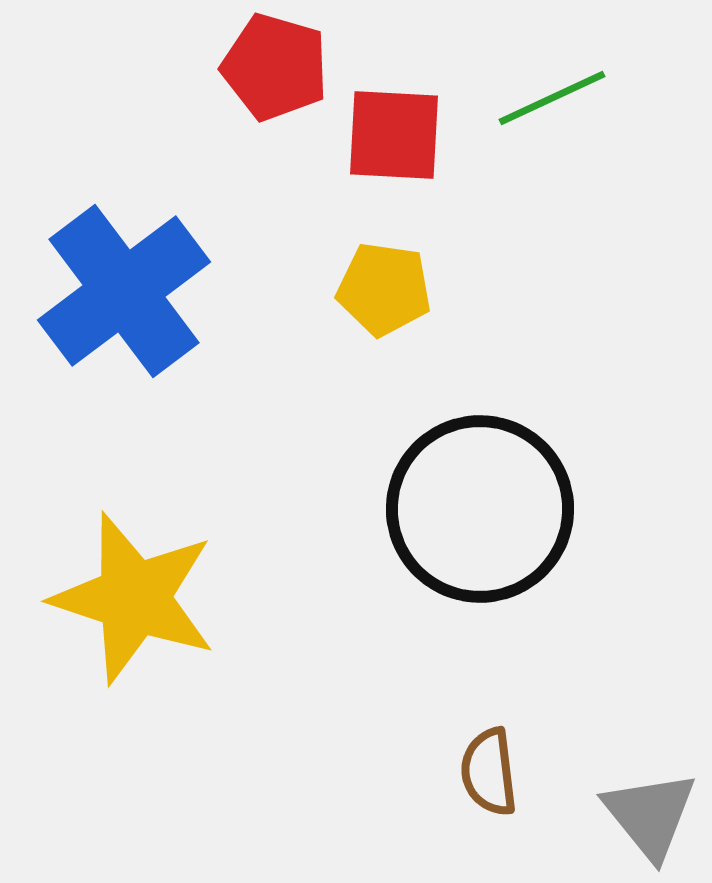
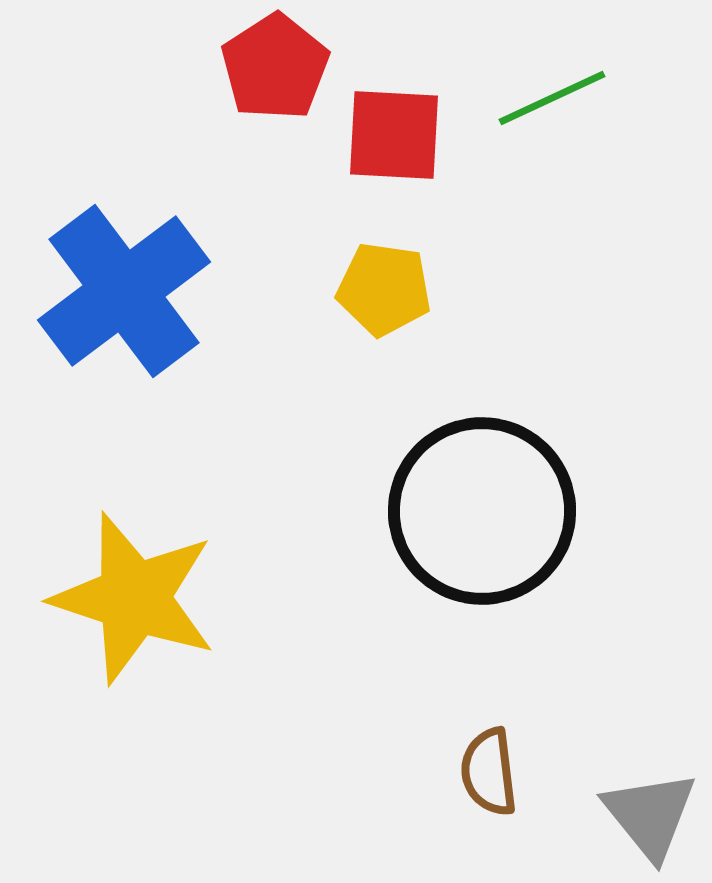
red pentagon: rotated 23 degrees clockwise
black circle: moved 2 px right, 2 px down
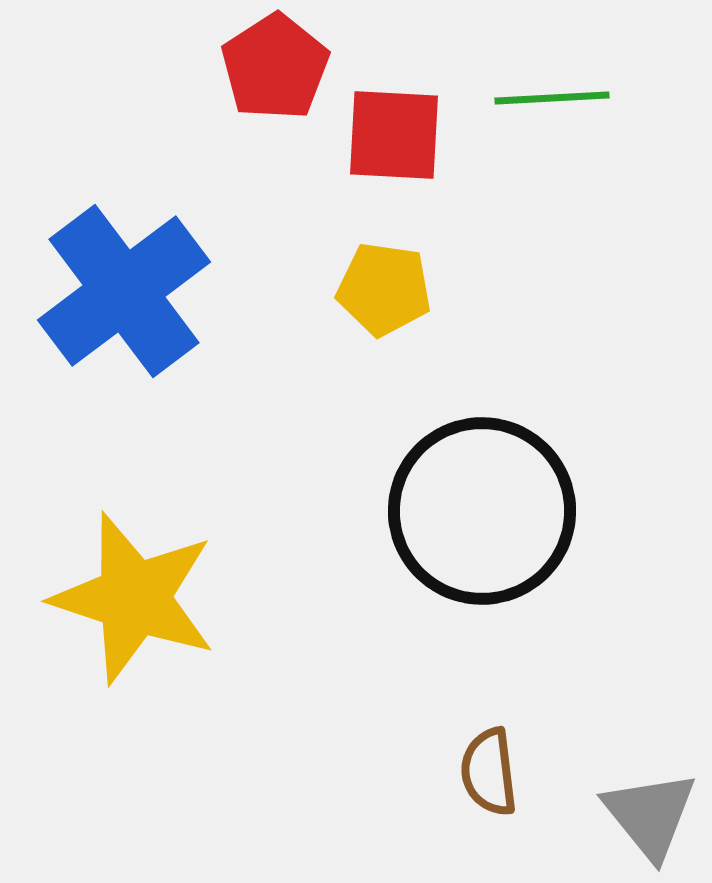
green line: rotated 22 degrees clockwise
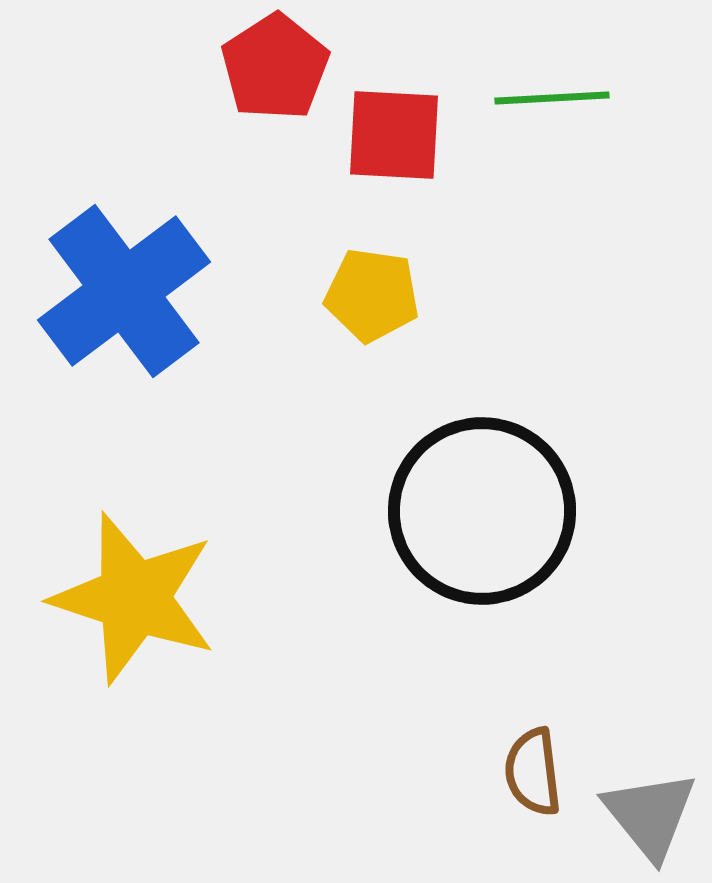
yellow pentagon: moved 12 px left, 6 px down
brown semicircle: moved 44 px right
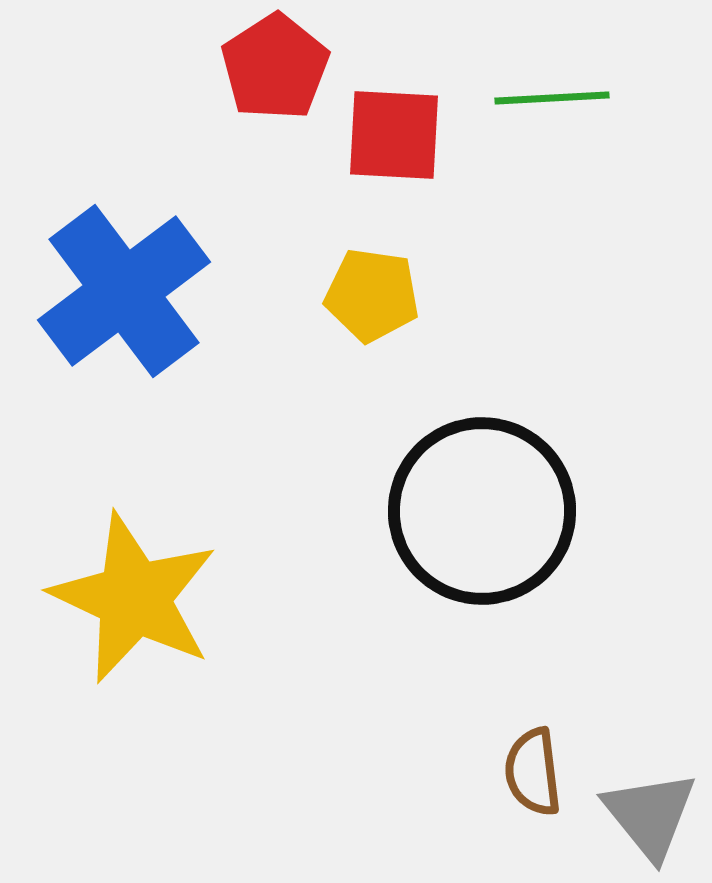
yellow star: rotated 7 degrees clockwise
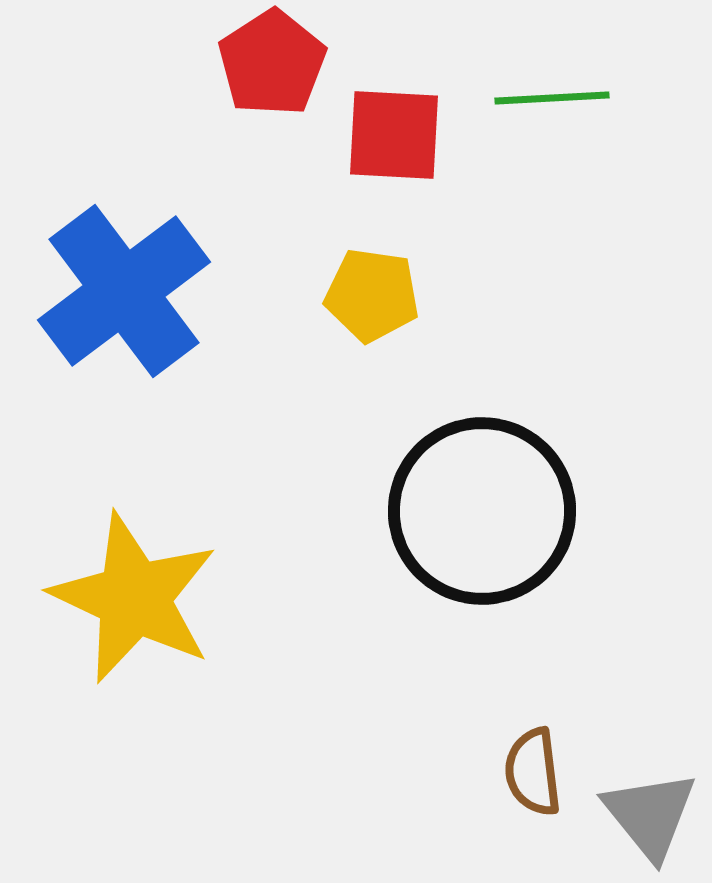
red pentagon: moved 3 px left, 4 px up
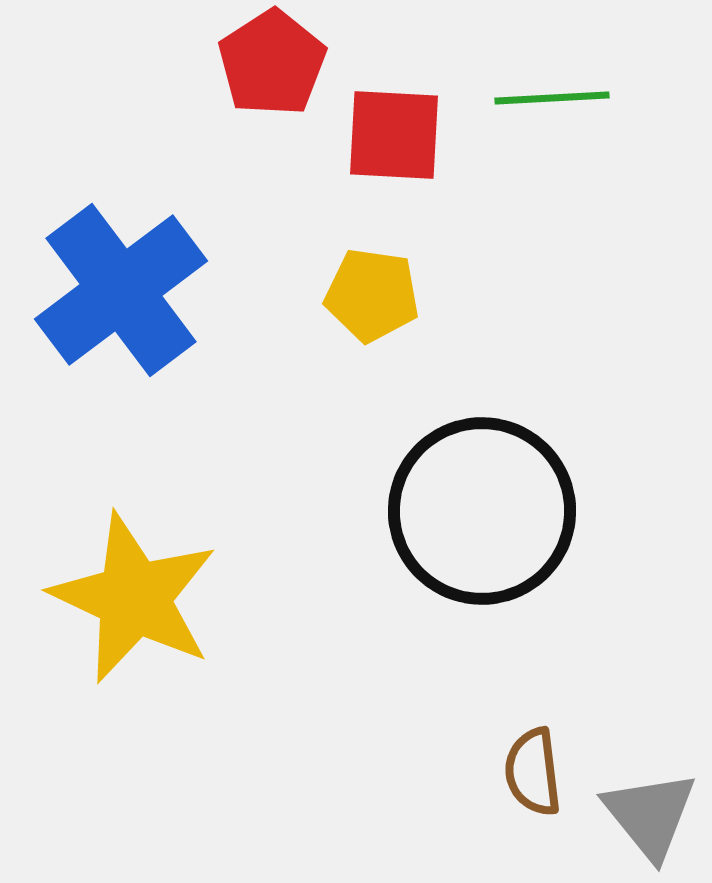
blue cross: moved 3 px left, 1 px up
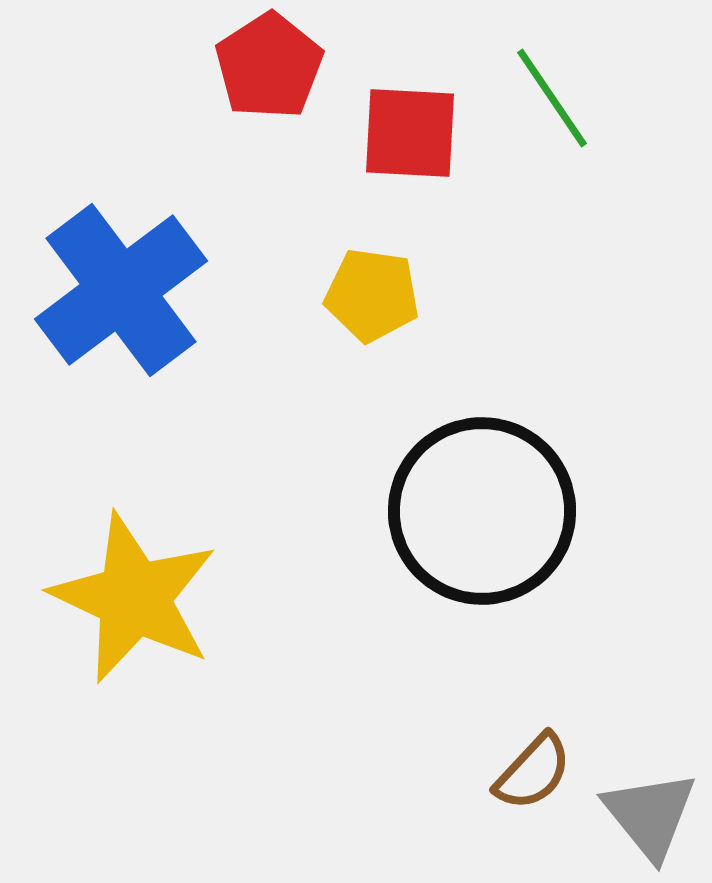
red pentagon: moved 3 px left, 3 px down
green line: rotated 59 degrees clockwise
red square: moved 16 px right, 2 px up
brown semicircle: rotated 130 degrees counterclockwise
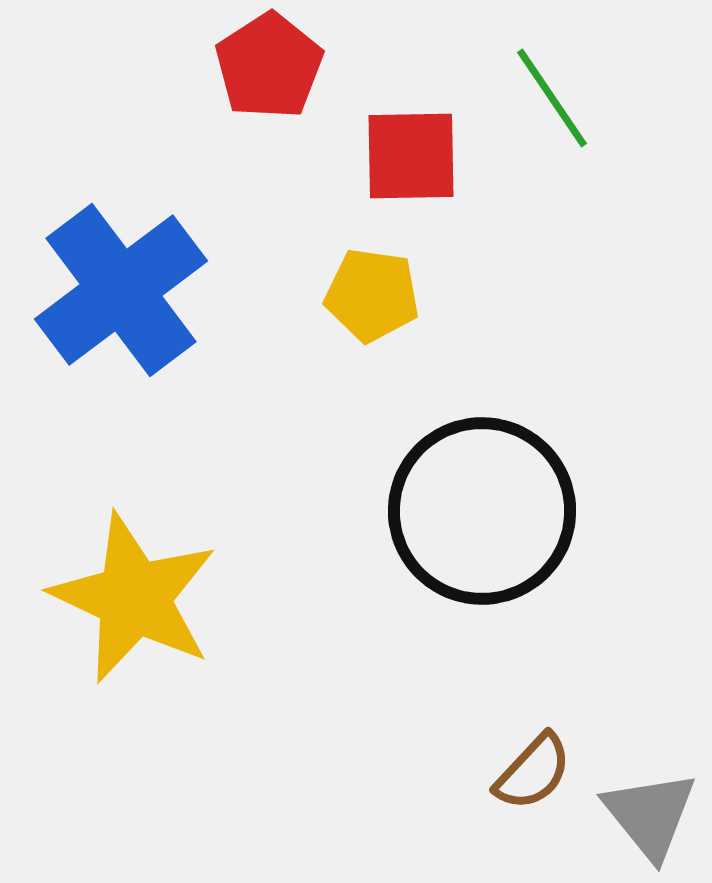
red square: moved 1 px right, 23 px down; rotated 4 degrees counterclockwise
